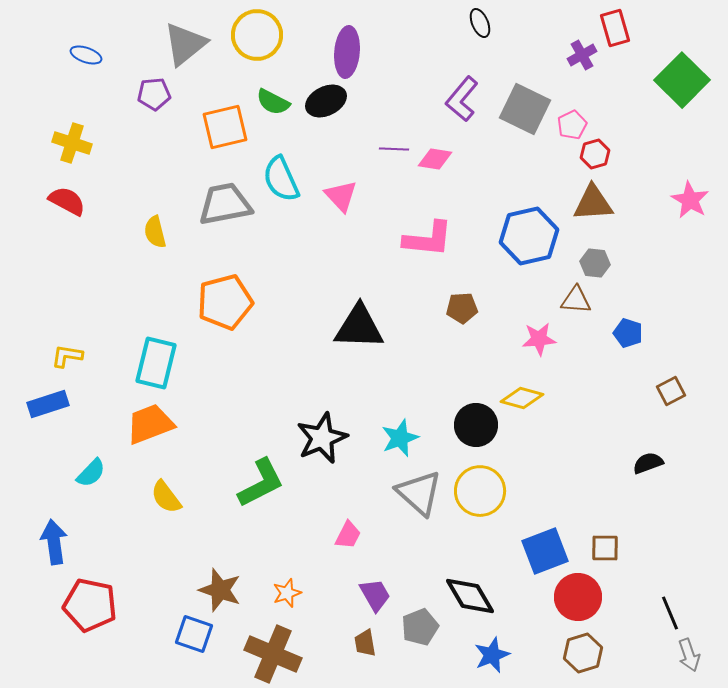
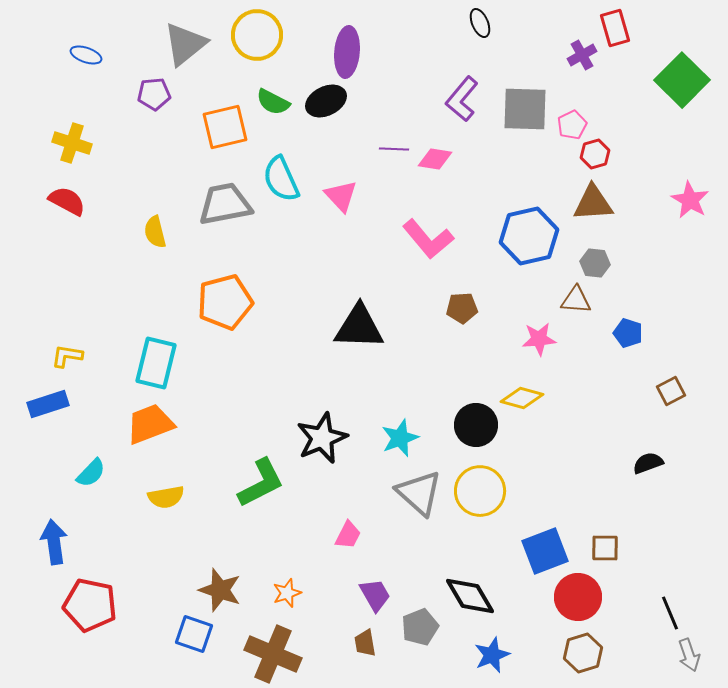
gray square at (525, 109): rotated 24 degrees counterclockwise
pink L-shape at (428, 239): rotated 44 degrees clockwise
yellow semicircle at (166, 497): rotated 63 degrees counterclockwise
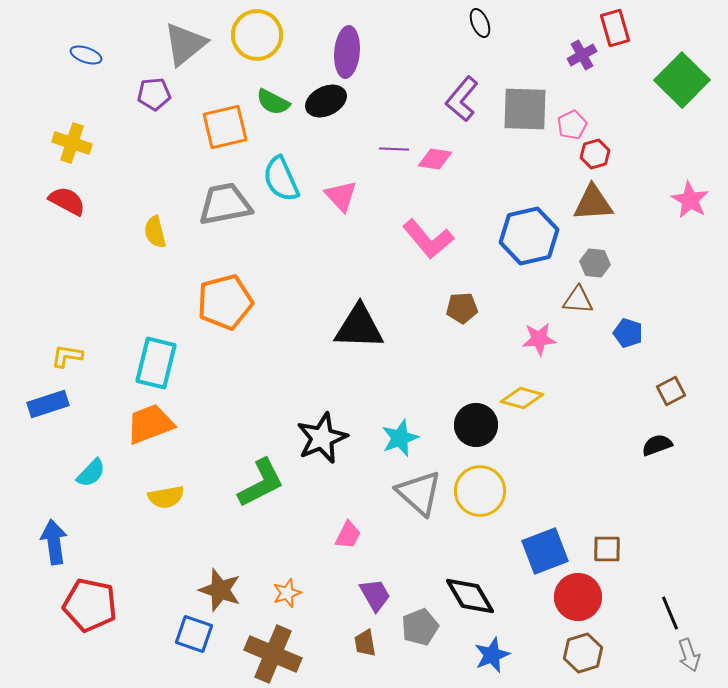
brown triangle at (576, 300): moved 2 px right
black semicircle at (648, 463): moved 9 px right, 18 px up
brown square at (605, 548): moved 2 px right, 1 px down
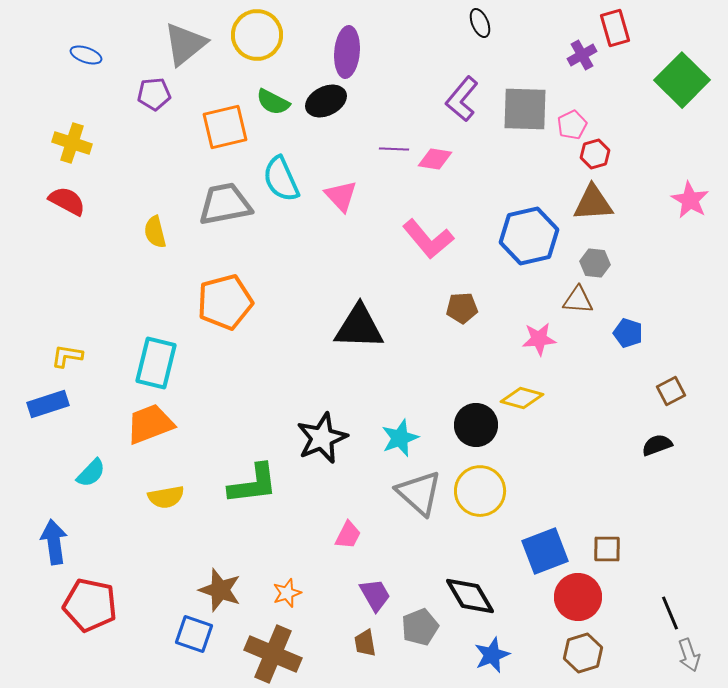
green L-shape at (261, 483): moved 8 px left, 1 px down; rotated 20 degrees clockwise
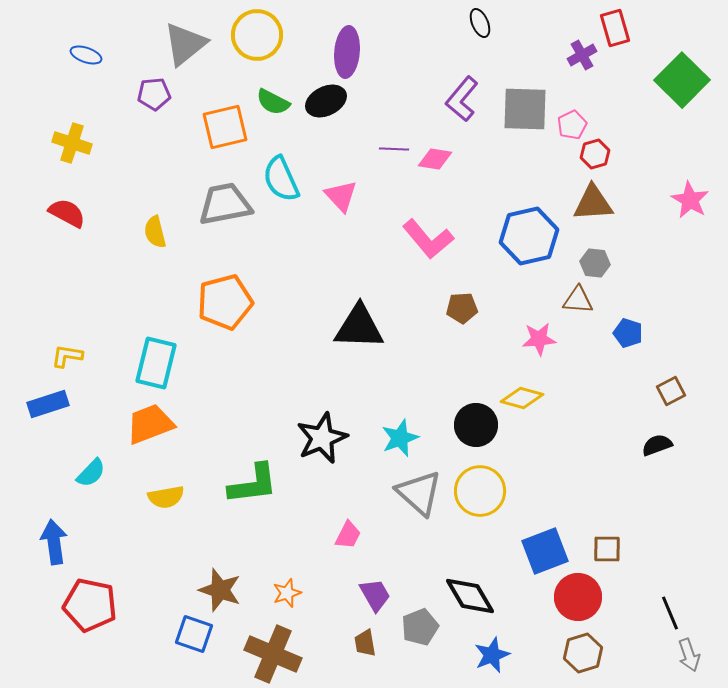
red semicircle at (67, 201): moved 12 px down
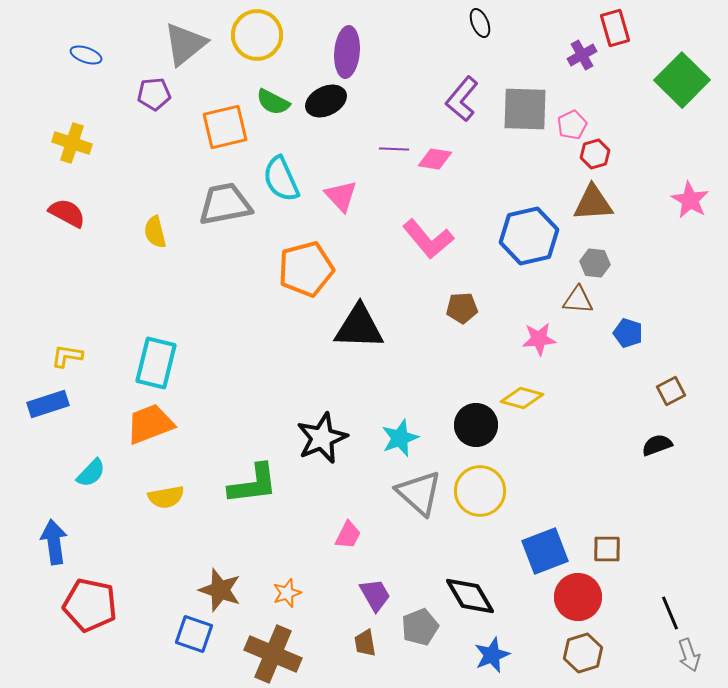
orange pentagon at (225, 302): moved 81 px right, 33 px up
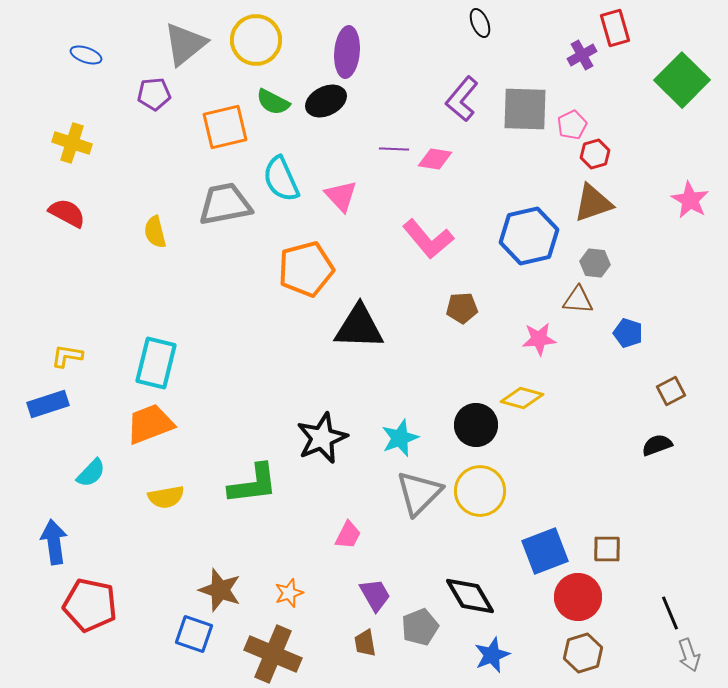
yellow circle at (257, 35): moved 1 px left, 5 px down
brown triangle at (593, 203): rotated 15 degrees counterclockwise
gray triangle at (419, 493): rotated 33 degrees clockwise
orange star at (287, 593): moved 2 px right
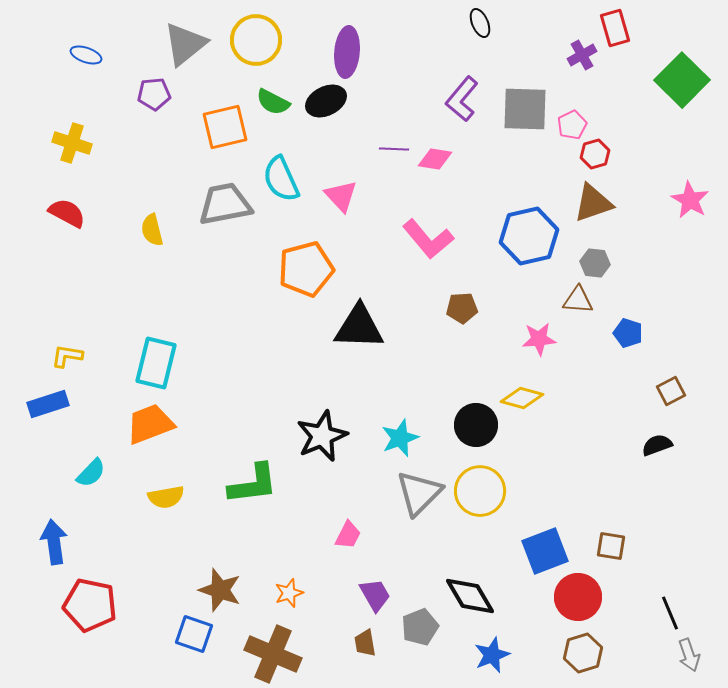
yellow semicircle at (155, 232): moved 3 px left, 2 px up
black star at (322, 438): moved 2 px up
brown square at (607, 549): moved 4 px right, 3 px up; rotated 8 degrees clockwise
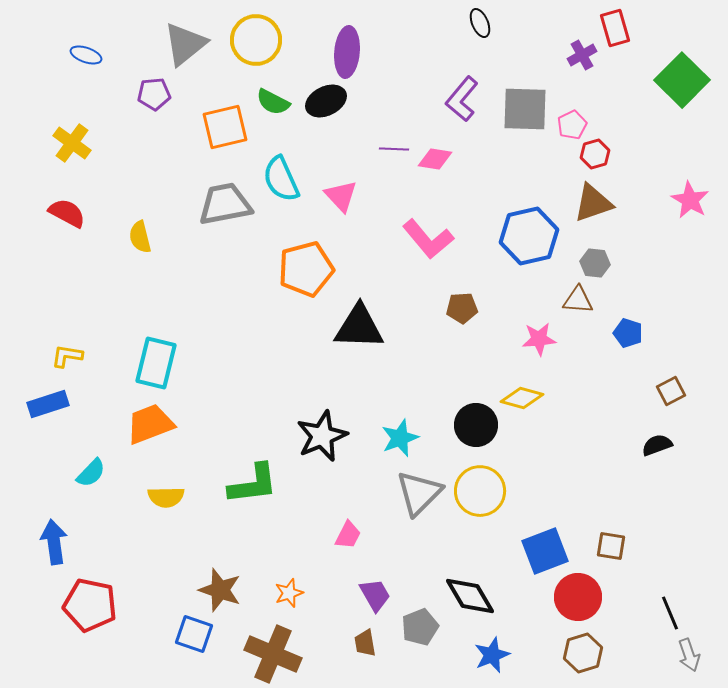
yellow cross at (72, 143): rotated 18 degrees clockwise
yellow semicircle at (152, 230): moved 12 px left, 7 px down
yellow semicircle at (166, 497): rotated 9 degrees clockwise
